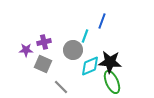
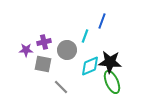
gray circle: moved 6 px left
gray square: rotated 12 degrees counterclockwise
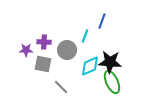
purple cross: rotated 16 degrees clockwise
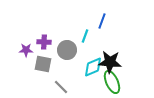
cyan diamond: moved 3 px right, 1 px down
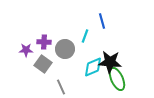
blue line: rotated 35 degrees counterclockwise
gray circle: moved 2 px left, 1 px up
gray square: rotated 24 degrees clockwise
green ellipse: moved 5 px right, 3 px up
gray line: rotated 21 degrees clockwise
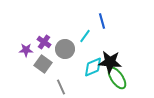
cyan line: rotated 16 degrees clockwise
purple cross: rotated 32 degrees clockwise
green ellipse: moved 1 px up; rotated 10 degrees counterclockwise
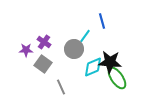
gray circle: moved 9 px right
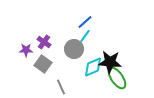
blue line: moved 17 px left, 1 px down; rotated 63 degrees clockwise
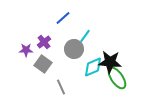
blue line: moved 22 px left, 4 px up
purple cross: rotated 16 degrees clockwise
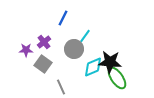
blue line: rotated 21 degrees counterclockwise
